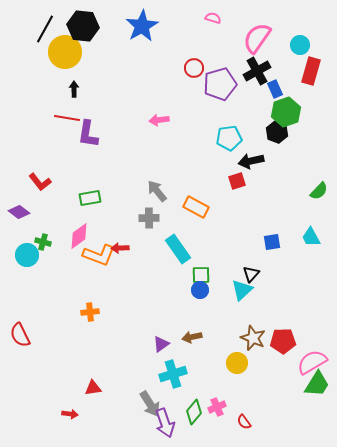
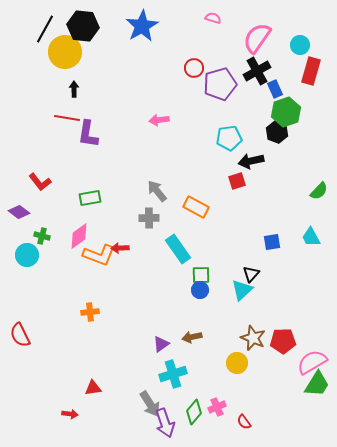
green cross at (43, 242): moved 1 px left, 6 px up
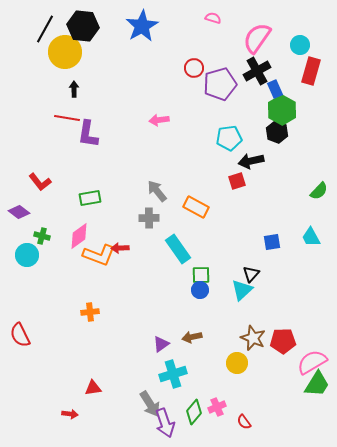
green hexagon at (286, 112): moved 4 px left, 2 px up; rotated 12 degrees counterclockwise
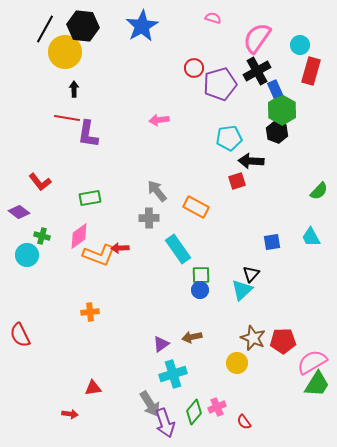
black arrow at (251, 161): rotated 15 degrees clockwise
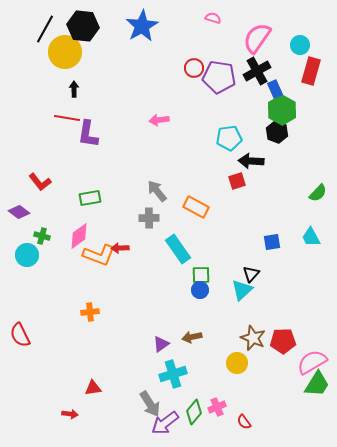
purple pentagon at (220, 84): moved 1 px left, 7 px up; rotated 24 degrees clockwise
green semicircle at (319, 191): moved 1 px left, 2 px down
purple arrow at (165, 423): rotated 72 degrees clockwise
